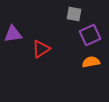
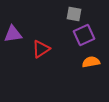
purple square: moved 6 px left
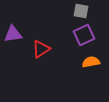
gray square: moved 7 px right, 3 px up
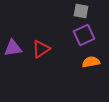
purple triangle: moved 14 px down
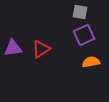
gray square: moved 1 px left, 1 px down
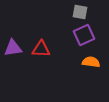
red triangle: rotated 36 degrees clockwise
orange semicircle: rotated 18 degrees clockwise
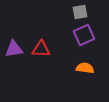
gray square: rotated 21 degrees counterclockwise
purple triangle: moved 1 px right, 1 px down
orange semicircle: moved 6 px left, 6 px down
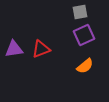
red triangle: rotated 24 degrees counterclockwise
orange semicircle: moved 2 px up; rotated 132 degrees clockwise
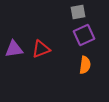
gray square: moved 2 px left
orange semicircle: moved 1 px up; rotated 42 degrees counterclockwise
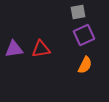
red triangle: rotated 12 degrees clockwise
orange semicircle: rotated 18 degrees clockwise
